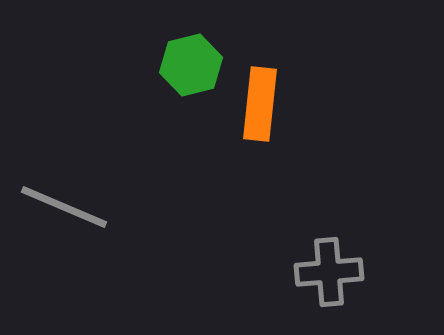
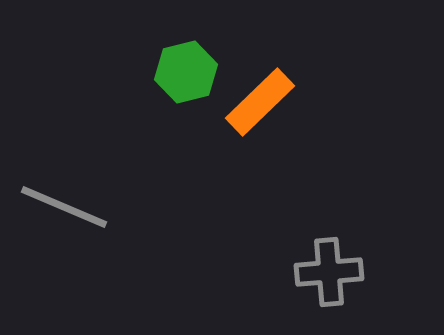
green hexagon: moved 5 px left, 7 px down
orange rectangle: moved 2 px up; rotated 40 degrees clockwise
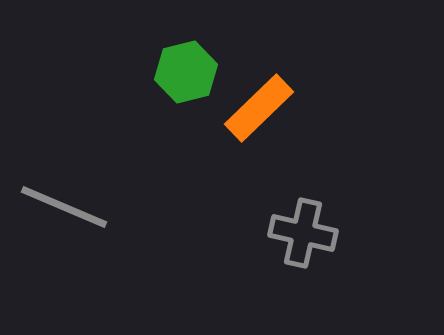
orange rectangle: moved 1 px left, 6 px down
gray cross: moved 26 px left, 39 px up; rotated 18 degrees clockwise
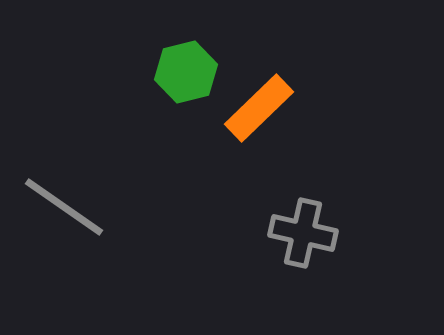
gray line: rotated 12 degrees clockwise
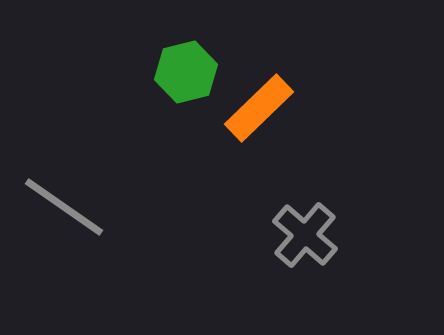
gray cross: moved 2 px right, 2 px down; rotated 28 degrees clockwise
